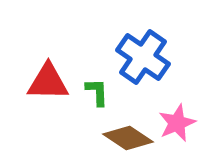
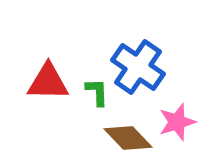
blue cross: moved 5 px left, 10 px down
pink star: moved 1 px up; rotated 6 degrees clockwise
brown diamond: rotated 12 degrees clockwise
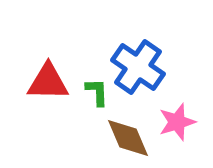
brown diamond: rotated 21 degrees clockwise
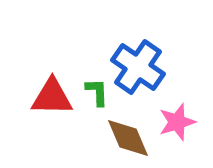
red triangle: moved 4 px right, 15 px down
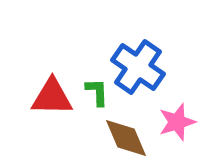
brown diamond: moved 2 px left
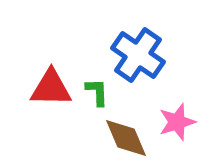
blue cross: moved 12 px up
red triangle: moved 1 px left, 9 px up
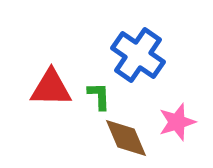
green L-shape: moved 2 px right, 4 px down
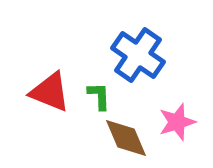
red triangle: moved 1 px left, 4 px down; rotated 21 degrees clockwise
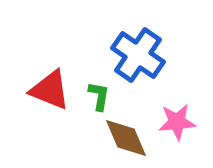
red triangle: moved 2 px up
green L-shape: rotated 12 degrees clockwise
pink star: rotated 12 degrees clockwise
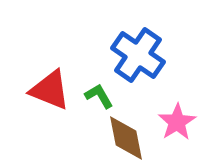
green L-shape: rotated 40 degrees counterclockwise
pink star: rotated 27 degrees counterclockwise
brown diamond: rotated 12 degrees clockwise
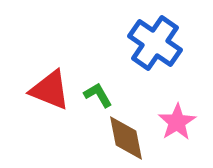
blue cross: moved 17 px right, 12 px up
green L-shape: moved 1 px left, 1 px up
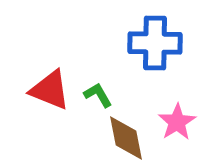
blue cross: rotated 34 degrees counterclockwise
